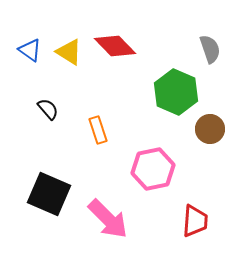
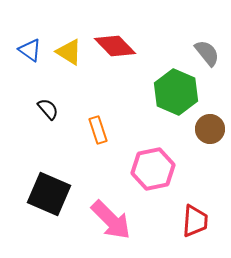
gray semicircle: moved 3 px left, 4 px down; rotated 20 degrees counterclockwise
pink arrow: moved 3 px right, 1 px down
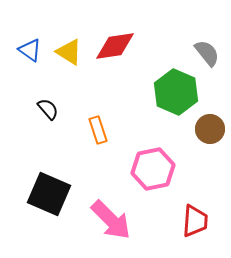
red diamond: rotated 54 degrees counterclockwise
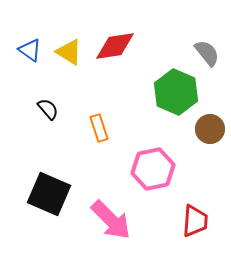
orange rectangle: moved 1 px right, 2 px up
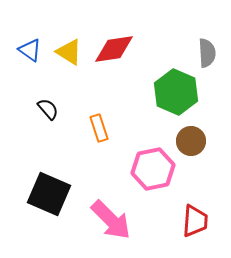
red diamond: moved 1 px left, 3 px down
gray semicircle: rotated 36 degrees clockwise
brown circle: moved 19 px left, 12 px down
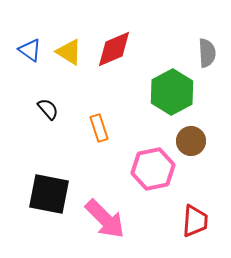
red diamond: rotated 15 degrees counterclockwise
green hexagon: moved 4 px left; rotated 9 degrees clockwise
black square: rotated 12 degrees counterclockwise
pink arrow: moved 6 px left, 1 px up
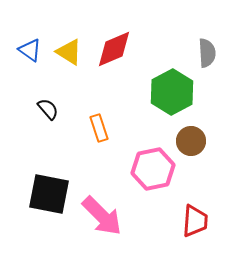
pink arrow: moved 3 px left, 3 px up
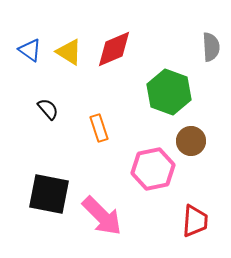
gray semicircle: moved 4 px right, 6 px up
green hexagon: moved 3 px left; rotated 12 degrees counterclockwise
